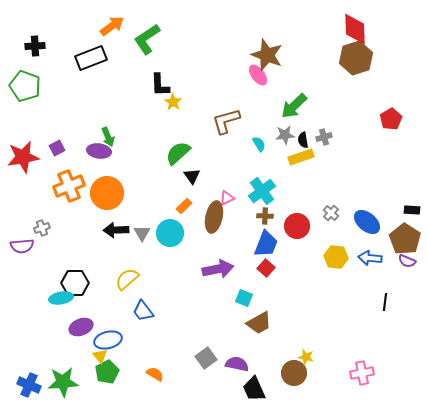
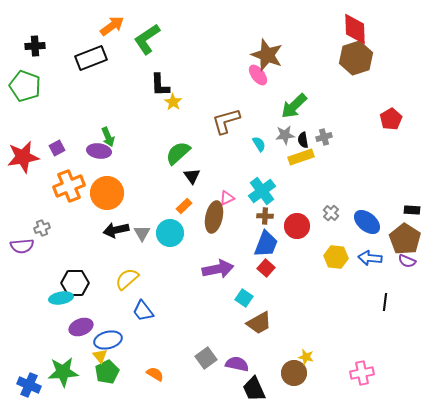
black arrow at (116, 230): rotated 10 degrees counterclockwise
cyan square at (244, 298): rotated 12 degrees clockwise
green star at (63, 382): moved 10 px up
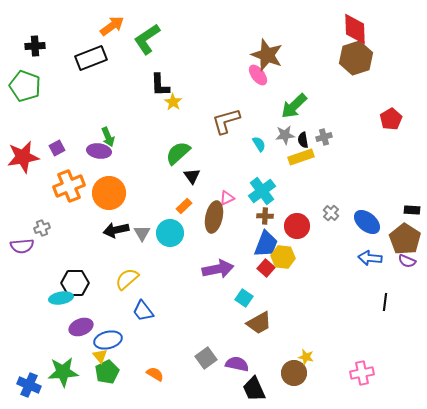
orange circle at (107, 193): moved 2 px right
yellow hexagon at (336, 257): moved 53 px left
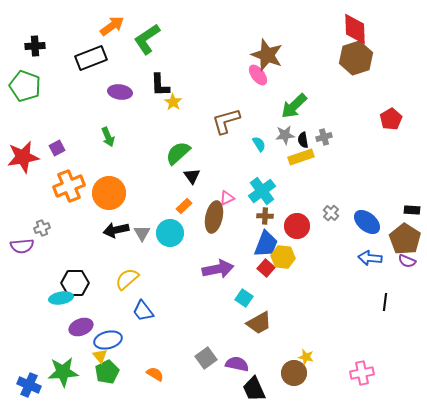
purple ellipse at (99, 151): moved 21 px right, 59 px up
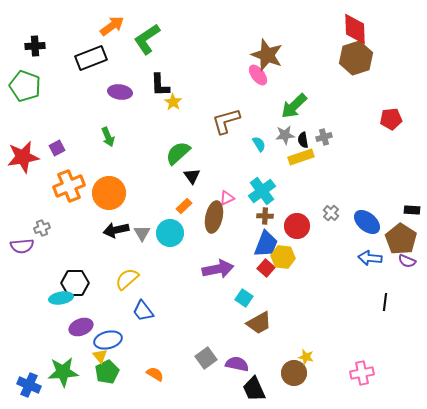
red pentagon at (391, 119): rotated 25 degrees clockwise
brown pentagon at (405, 239): moved 4 px left
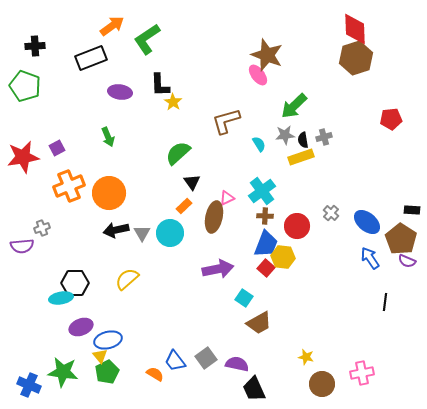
black triangle at (192, 176): moved 6 px down
blue arrow at (370, 258): rotated 50 degrees clockwise
blue trapezoid at (143, 311): moved 32 px right, 50 px down
green star at (63, 372): rotated 12 degrees clockwise
brown circle at (294, 373): moved 28 px right, 11 px down
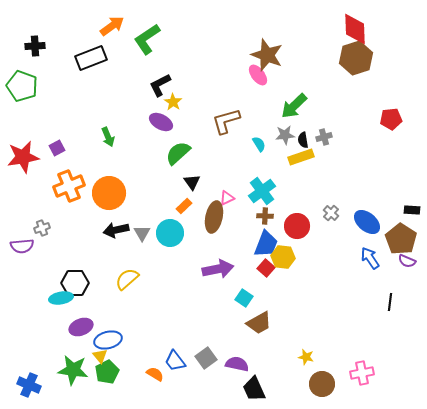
black L-shape at (160, 85): rotated 65 degrees clockwise
green pentagon at (25, 86): moved 3 px left
purple ellipse at (120, 92): moved 41 px right, 30 px down; rotated 20 degrees clockwise
black line at (385, 302): moved 5 px right
green star at (63, 372): moved 10 px right, 2 px up
